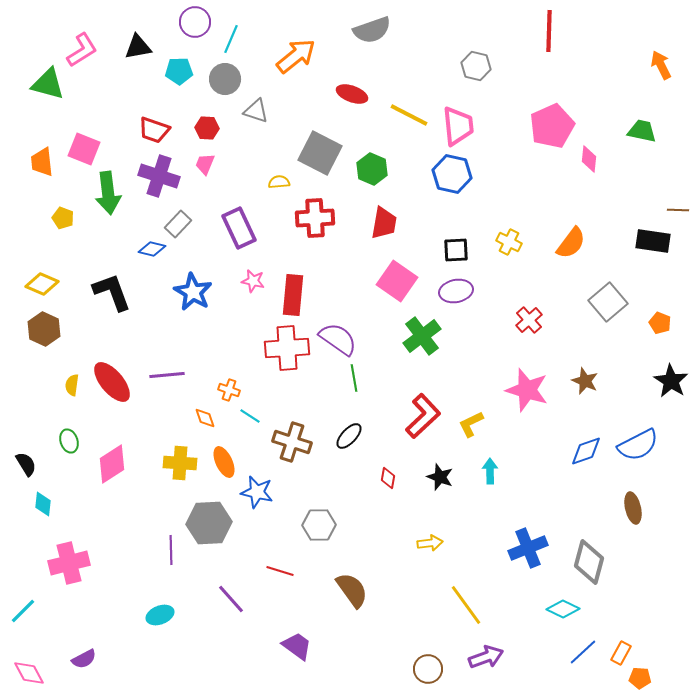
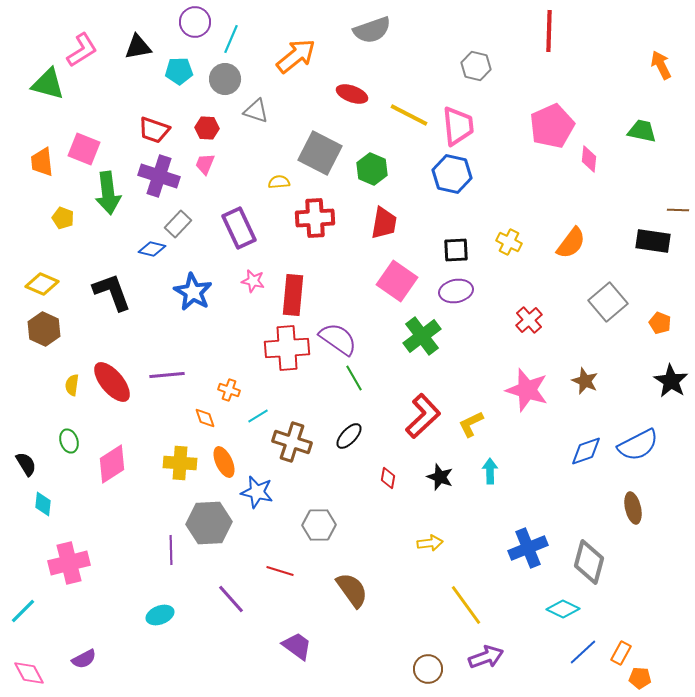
green line at (354, 378): rotated 20 degrees counterclockwise
cyan line at (250, 416): moved 8 px right; rotated 65 degrees counterclockwise
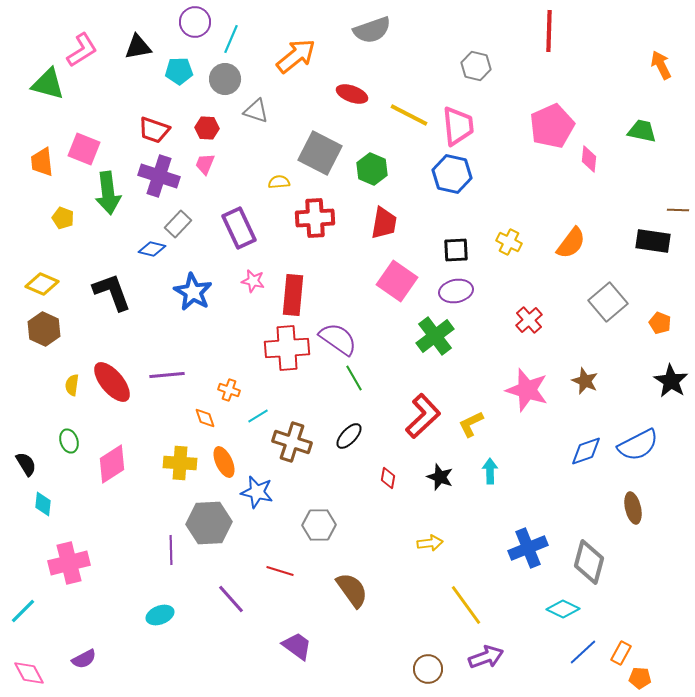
green cross at (422, 336): moved 13 px right
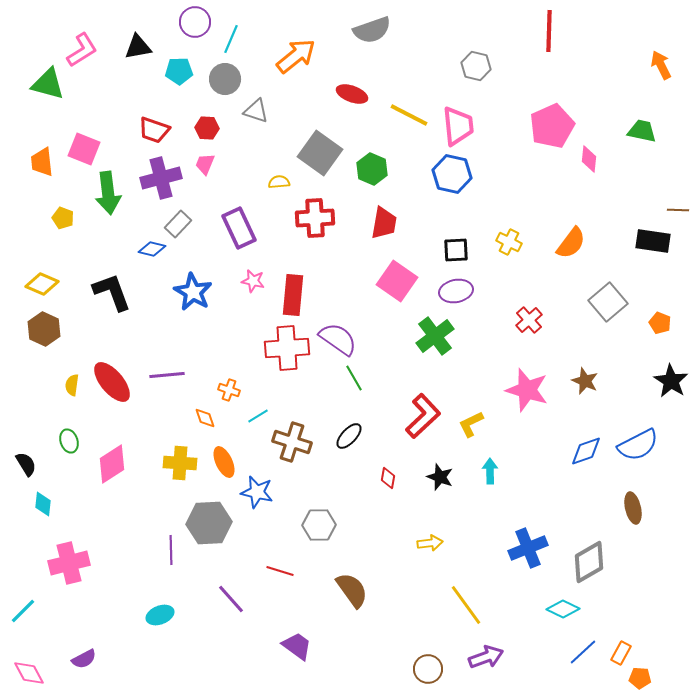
gray square at (320, 153): rotated 9 degrees clockwise
purple cross at (159, 176): moved 2 px right, 2 px down; rotated 33 degrees counterclockwise
gray diamond at (589, 562): rotated 45 degrees clockwise
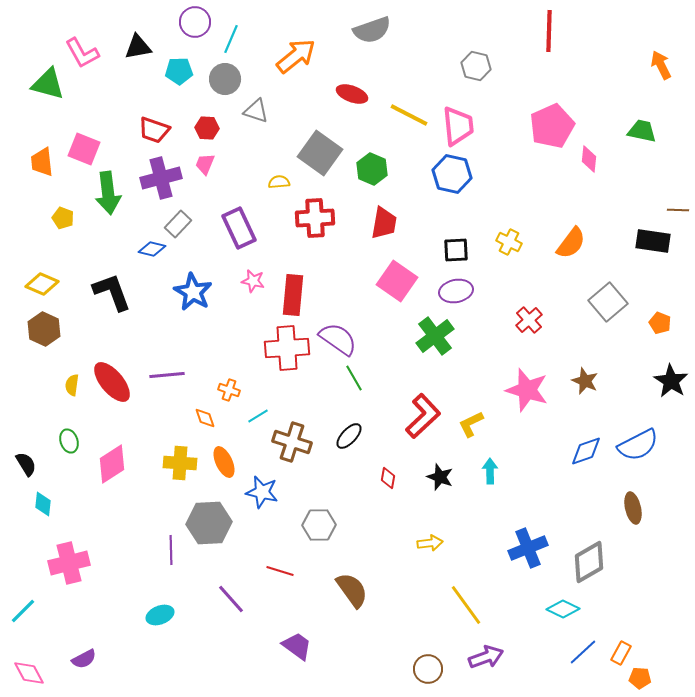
pink L-shape at (82, 50): moved 3 px down; rotated 93 degrees clockwise
blue star at (257, 492): moved 5 px right
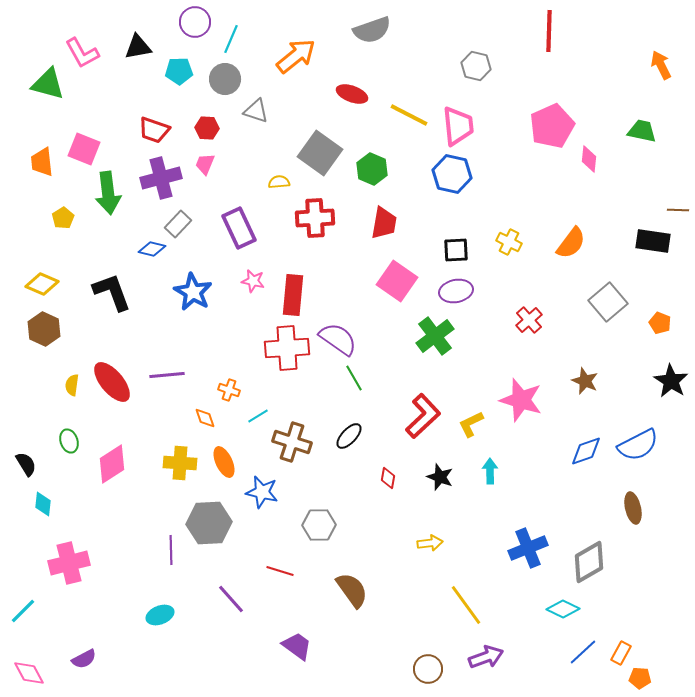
yellow pentagon at (63, 218): rotated 20 degrees clockwise
pink star at (527, 390): moved 6 px left, 10 px down
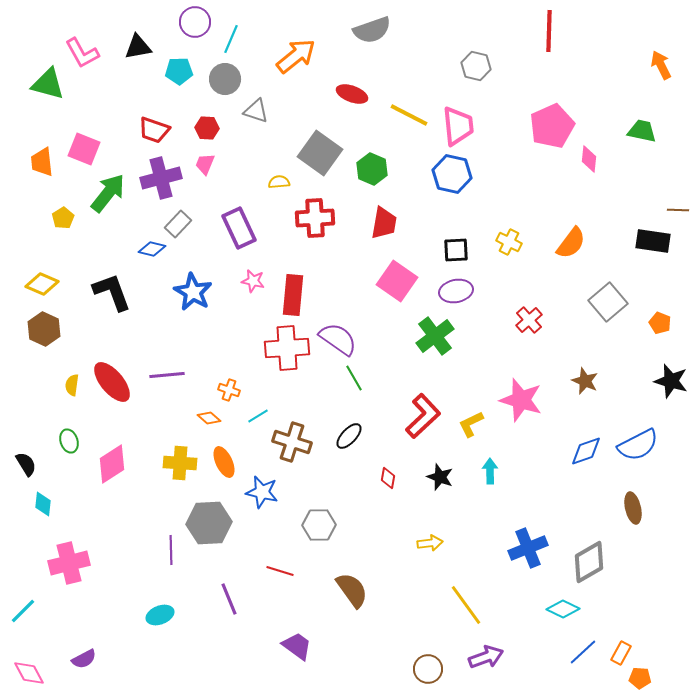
green arrow at (108, 193): rotated 135 degrees counterclockwise
black star at (671, 381): rotated 16 degrees counterclockwise
orange diamond at (205, 418): moved 4 px right; rotated 30 degrees counterclockwise
purple line at (231, 599): moved 2 px left; rotated 20 degrees clockwise
